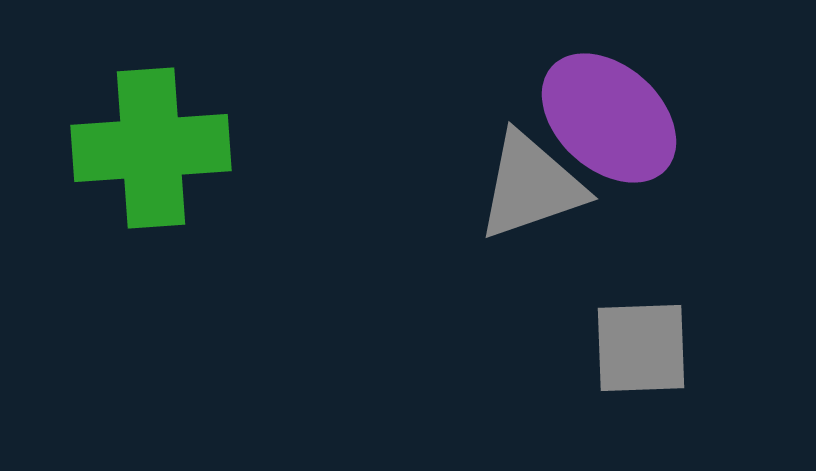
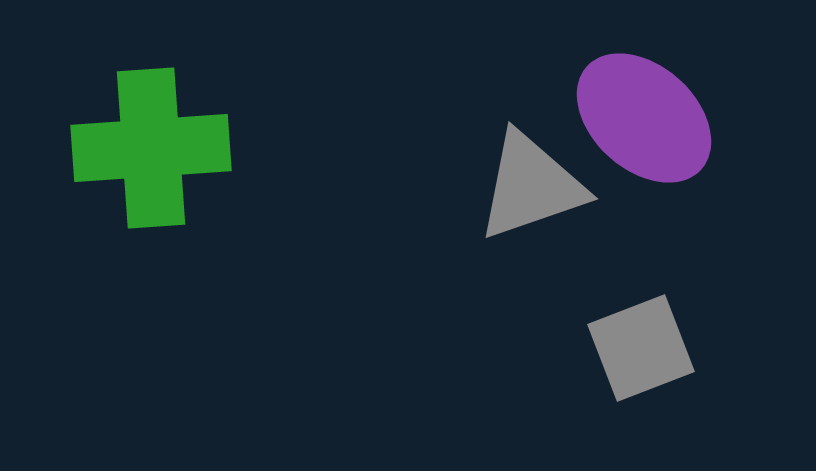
purple ellipse: moved 35 px right
gray square: rotated 19 degrees counterclockwise
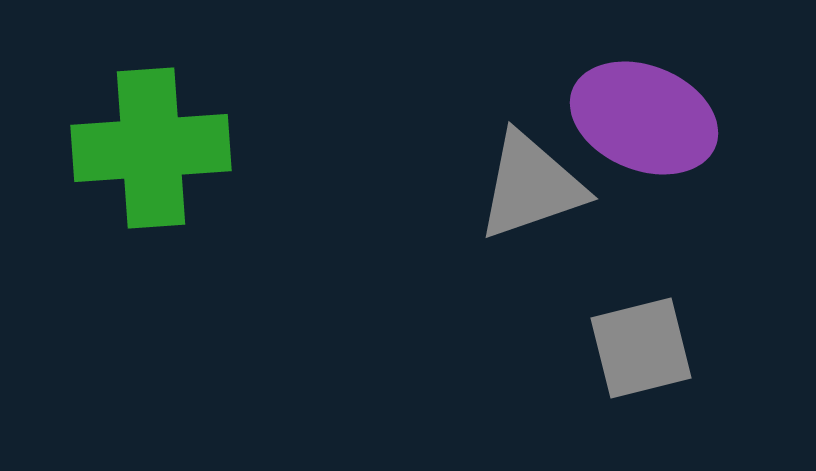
purple ellipse: rotated 20 degrees counterclockwise
gray square: rotated 7 degrees clockwise
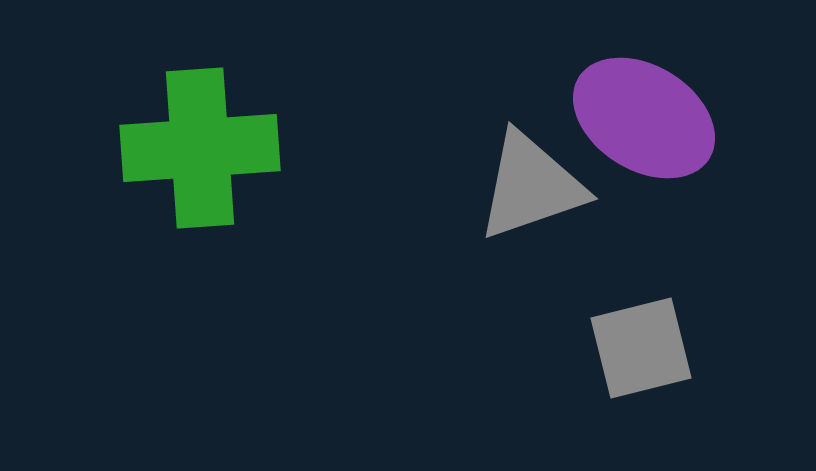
purple ellipse: rotated 10 degrees clockwise
green cross: moved 49 px right
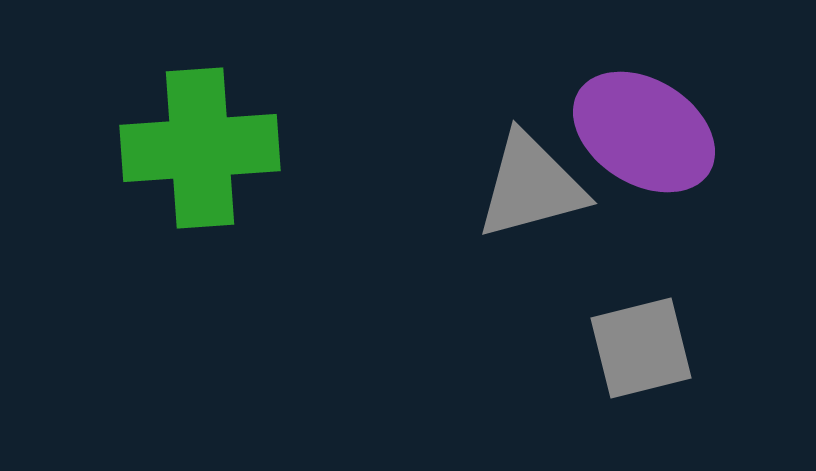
purple ellipse: moved 14 px down
gray triangle: rotated 4 degrees clockwise
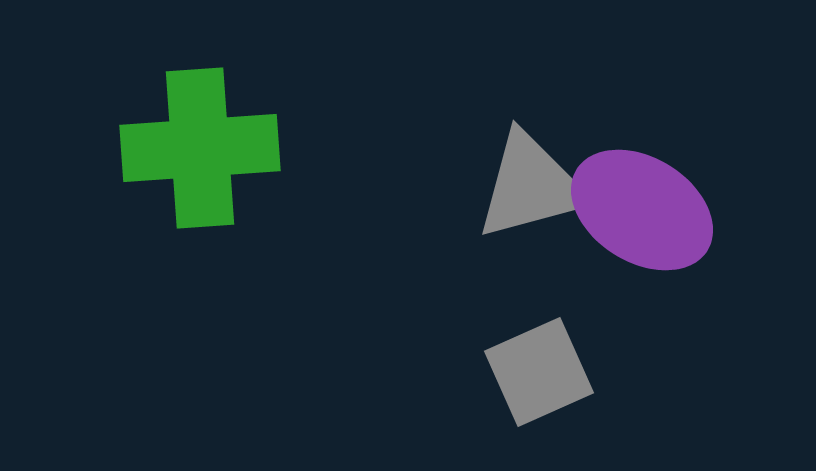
purple ellipse: moved 2 px left, 78 px down
gray square: moved 102 px left, 24 px down; rotated 10 degrees counterclockwise
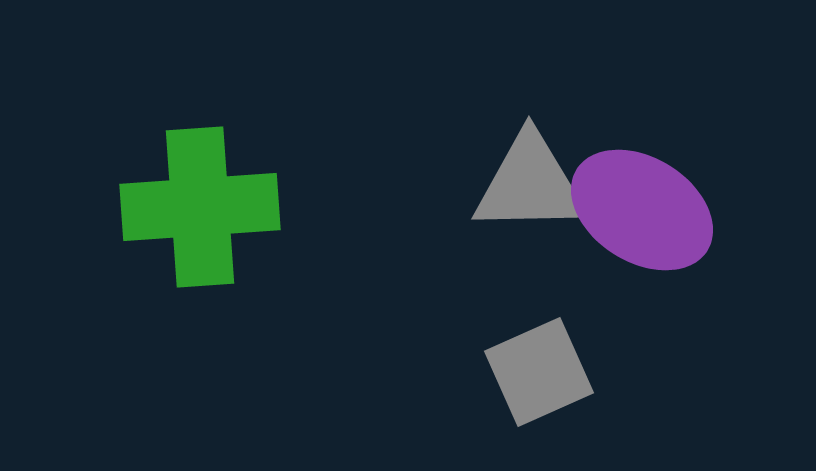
green cross: moved 59 px down
gray triangle: moved 1 px left, 2 px up; rotated 14 degrees clockwise
